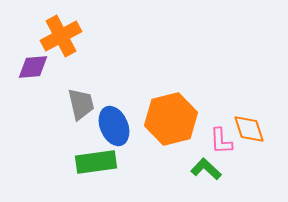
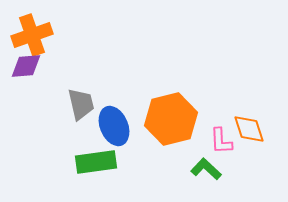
orange cross: moved 29 px left, 1 px up; rotated 9 degrees clockwise
purple diamond: moved 7 px left, 1 px up
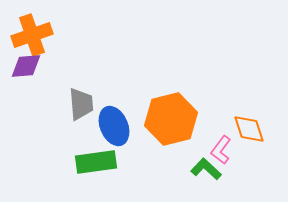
gray trapezoid: rotated 8 degrees clockwise
pink L-shape: moved 9 px down; rotated 40 degrees clockwise
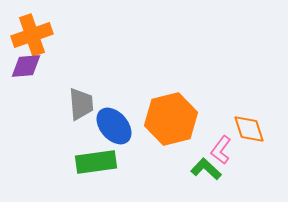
blue ellipse: rotated 18 degrees counterclockwise
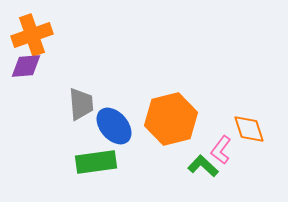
green L-shape: moved 3 px left, 3 px up
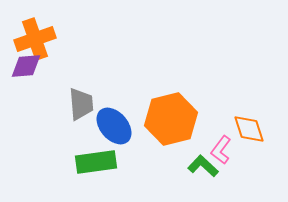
orange cross: moved 3 px right, 4 px down
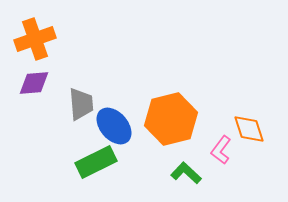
purple diamond: moved 8 px right, 17 px down
green rectangle: rotated 18 degrees counterclockwise
green L-shape: moved 17 px left, 7 px down
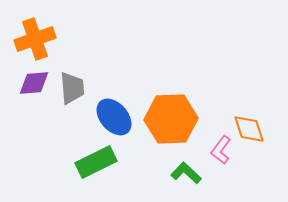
gray trapezoid: moved 9 px left, 16 px up
orange hexagon: rotated 12 degrees clockwise
blue ellipse: moved 9 px up
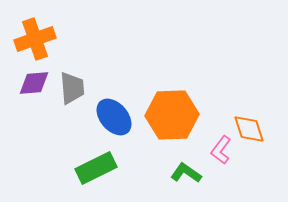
orange hexagon: moved 1 px right, 4 px up
green rectangle: moved 6 px down
green L-shape: rotated 8 degrees counterclockwise
